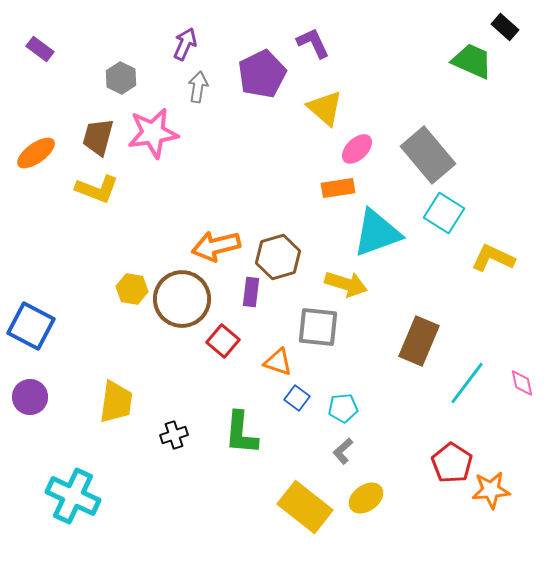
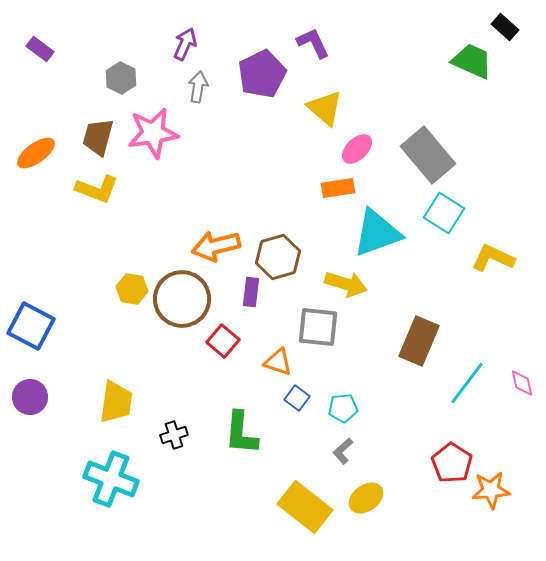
cyan cross at (73, 496): moved 38 px right, 17 px up; rotated 4 degrees counterclockwise
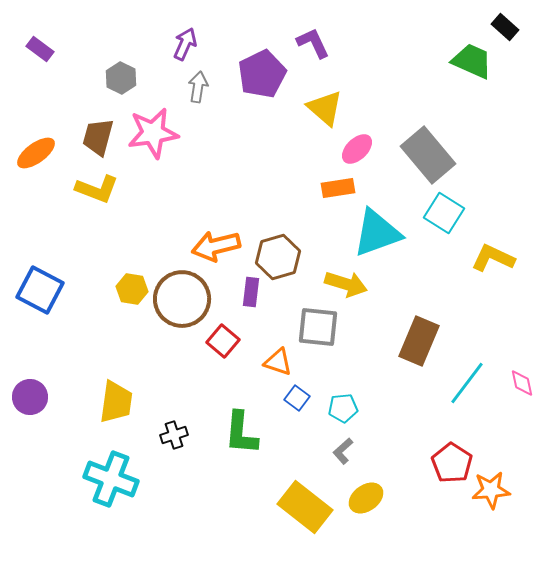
blue square at (31, 326): moved 9 px right, 36 px up
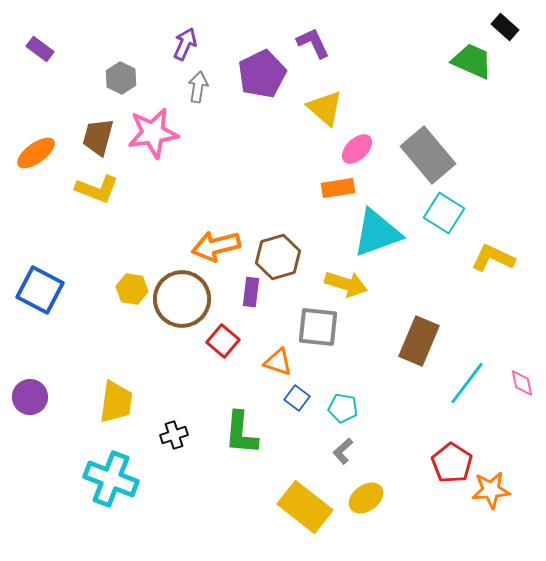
cyan pentagon at (343, 408): rotated 16 degrees clockwise
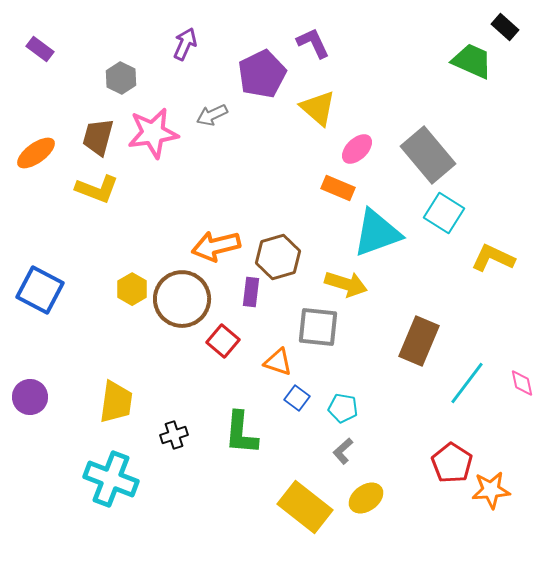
gray arrow at (198, 87): moved 14 px right, 28 px down; rotated 124 degrees counterclockwise
yellow triangle at (325, 108): moved 7 px left
orange rectangle at (338, 188): rotated 32 degrees clockwise
yellow hexagon at (132, 289): rotated 20 degrees clockwise
